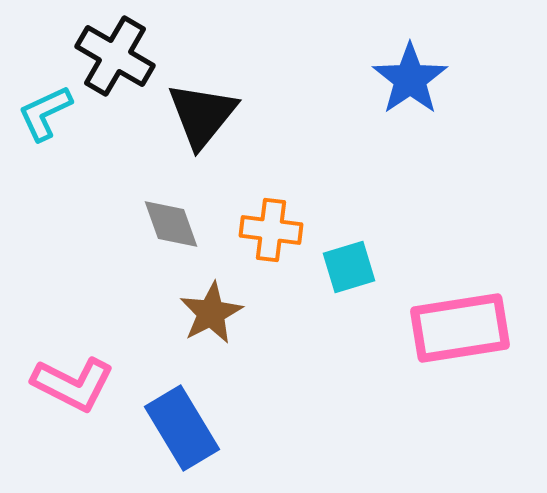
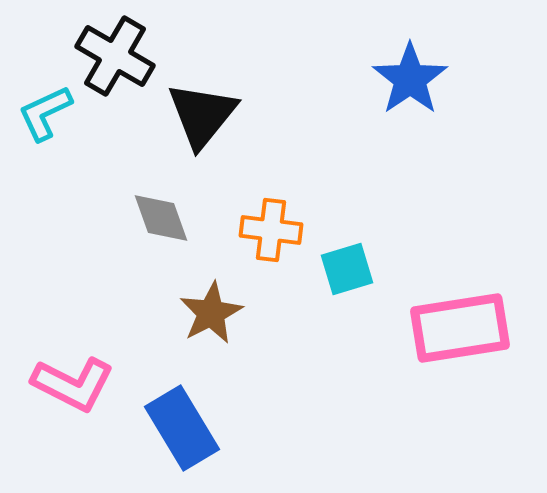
gray diamond: moved 10 px left, 6 px up
cyan square: moved 2 px left, 2 px down
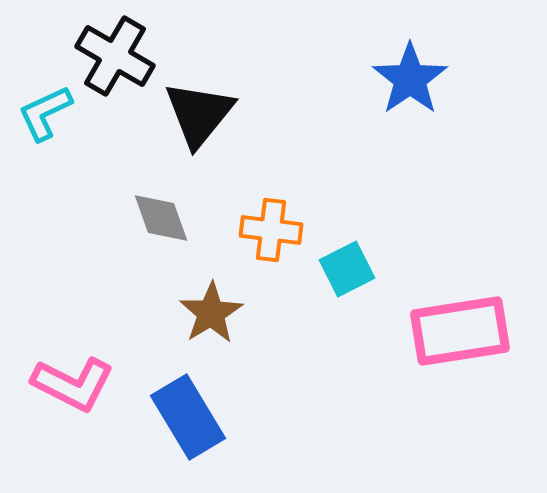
black triangle: moved 3 px left, 1 px up
cyan square: rotated 10 degrees counterclockwise
brown star: rotated 4 degrees counterclockwise
pink rectangle: moved 3 px down
blue rectangle: moved 6 px right, 11 px up
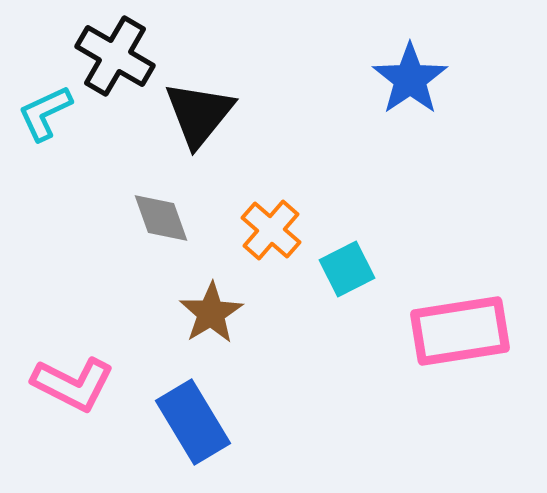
orange cross: rotated 34 degrees clockwise
blue rectangle: moved 5 px right, 5 px down
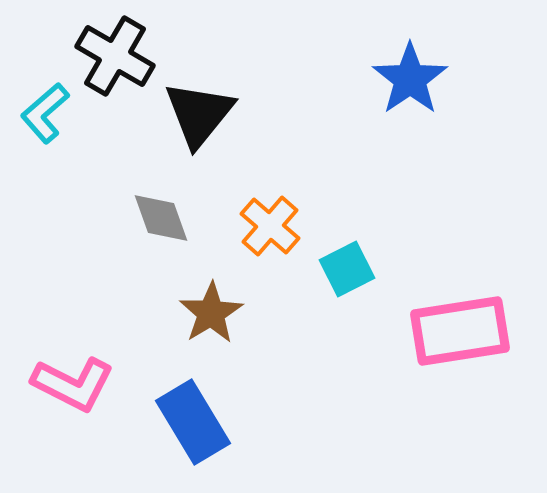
cyan L-shape: rotated 16 degrees counterclockwise
orange cross: moved 1 px left, 4 px up
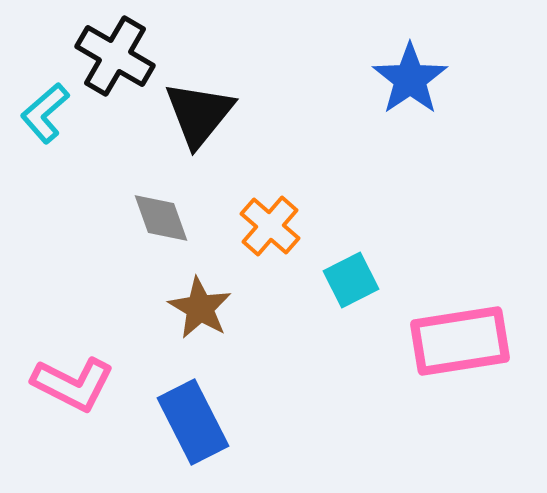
cyan square: moved 4 px right, 11 px down
brown star: moved 11 px left, 5 px up; rotated 10 degrees counterclockwise
pink rectangle: moved 10 px down
blue rectangle: rotated 4 degrees clockwise
